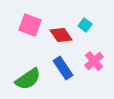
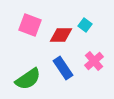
red diamond: rotated 55 degrees counterclockwise
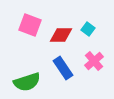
cyan square: moved 3 px right, 4 px down
green semicircle: moved 1 px left, 3 px down; rotated 16 degrees clockwise
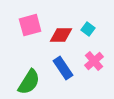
pink square: rotated 35 degrees counterclockwise
green semicircle: moved 2 px right; rotated 40 degrees counterclockwise
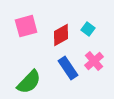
pink square: moved 4 px left, 1 px down
red diamond: rotated 30 degrees counterclockwise
blue rectangle: moved 5 px right
green semicircle: rotated 12 degrees clockwise
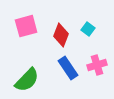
red diamond: rotated 40 degrees counterclockwise
pink cross: moved 3 px right, 4 px down; rotated 24 degrees clockwise
green semicircle: moved 2 px left, 2 px up
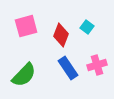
cyan square: moved 1 px left, 2 px up
green semicircle: moved 3 px left, 5 px up
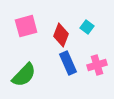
blue rectangle: moved 5 px up; rotated 10 degrees clockwise
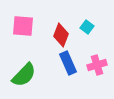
pink square: moved 3 px left; rotated 20 degrees clockwise
